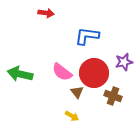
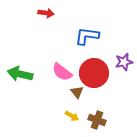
brown cross: moved 16 px left, 24 px down
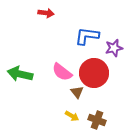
purple star: moved 10 px left, 14 px up
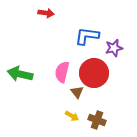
pink semicircle: rotated 65 degrees clockwise
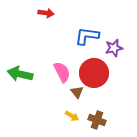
pink semicircle: rotated 140 degrees clockwise
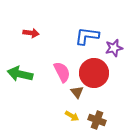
red arrow: moved 15 px left, 20 px down
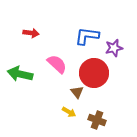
pink semicircle: moved 5 px left, 8 px up; rotated 20 degrees counterclockwise
yellow arrow: moved 3 px left, 4 px up
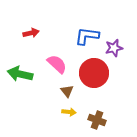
red arrow: rotated 21 degrees counterclockwise
brown triangle: moved 10 px left, 1 px up
yellow arrow: rotated 24 degrees counterclockwise
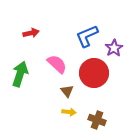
blue L-shape: rotated 30 degrees counterclockwise
purple star: rotated 18 degrees counterclockwise
green arrow: rotated 95 degrees clockwise
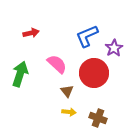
brown cross: moved 1 px right, 2 px up
